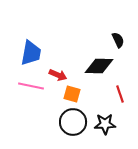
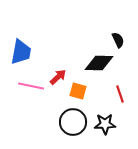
blue trapezoid: moved 10 px left, 1 px up
black diamond: moved 3 px up
red arrow: moved 2 px down; rotated 66 degrees counterclockwise
orange square: moved 6 px right, 3 px up
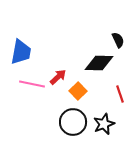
pink line: moved 1 px right, 2 px up
orange square: rotated 30 degrees clockwise
black star: moved 1 px left; rotated 20 degrees counterclockwise
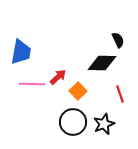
black diamond: moved 3 px right
pink line: rotated 10 degrees counterclockwise
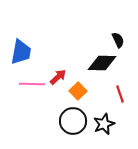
black circle: moved 1 px up
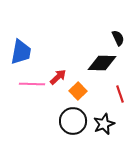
black semicircle: moved 2 px up
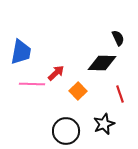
red arrow: moved 2 px left, 4 px up
black circle: moved 7 px left, 10 px down
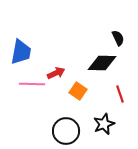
red arrow: rotated 18 degrees clockwise
orange square: rotated 12 degrees counterclockwise
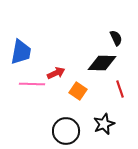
black semicircle: moved 2 px left
red line: moved 5 px up
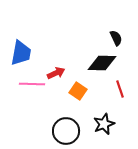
blue trapezoid: moved 1 px down
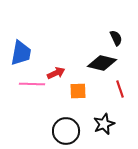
black diamond: rotated 12 degrees clockwise
orange square: rotated 36 degrees counterclockwise
